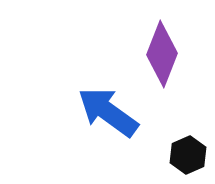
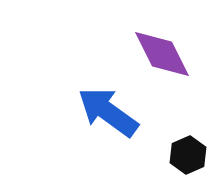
purple diamond: rotated 48 degrees counterclockwise
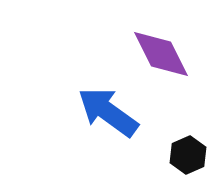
purple diamond: moved 1 px left
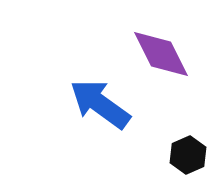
blue arrow: moved 8 px left, 8 px up
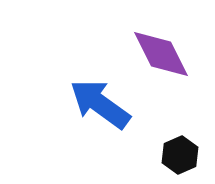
black hexagon: moved 8 px left
